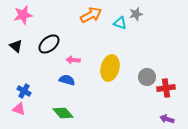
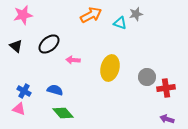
blue semicircle: moved 12 px left, 10 px down
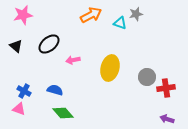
pink arrow: rotated 16 degrees counterclockwise
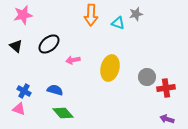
orange arrow: rotated 120 degrees clockwise
cyan triangle: moved 2 px left
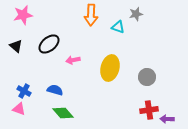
cyan triangle: moved 4 px down
red cross: moved 17 px left, 22 px down
purple arrow: rotated 16 degrees counterclockwise
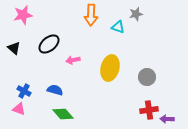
black triangle: moved 2 px left, 2 px down
green diamond: moved 1 px down
